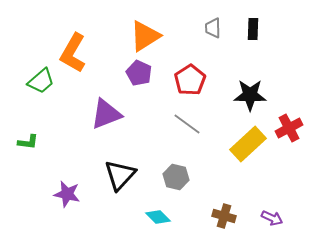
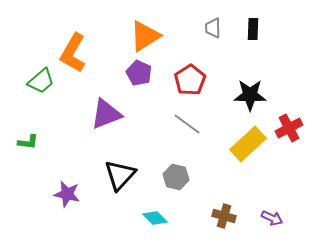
cyan diamond: moved 3 px left, 1 px down
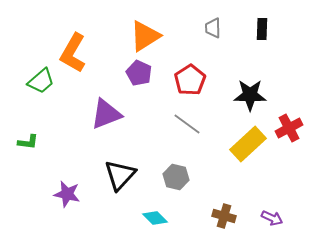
black rectangle: moved 9 px right
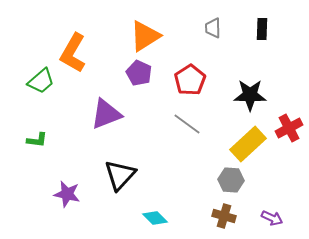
green L-shape: moved 9 px right, 2 px up
gray hexagon: moved 55 px right, 3 px down; rotated 10 degrees counterclockwise
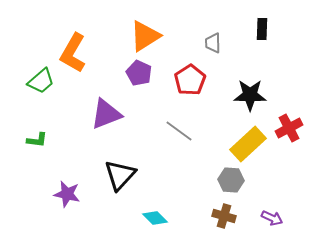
gray trapezoid: moved 15 px down
gray line: moved 8 px left, 7 px down
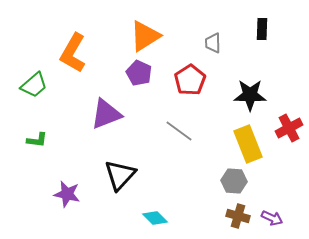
green trapezoid: moved 7 px left, 4 px down
yellow rectangle: rotated 69 degrees counterclockwise
gray hexagon: moved 3 px right, 1 px down
brown cross: moved 14 px right
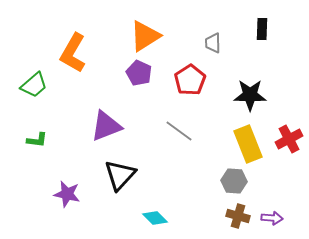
purple triangle: moved 12 px down
red cross: moved 11 px down
purple arrow: rotated 20 degrees counterclockwise
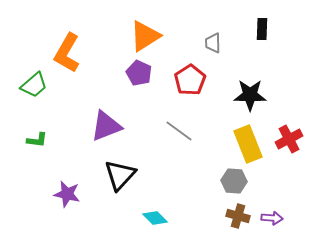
orange L-shape: moved 6 px left
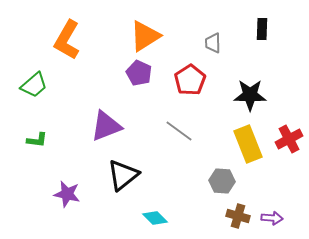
orange L-shape: moved 13 px up
black triangle: moved 3 px right; rotated 8 degrees clockwise
gray hexagon: moved 12 px left
